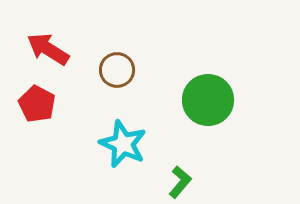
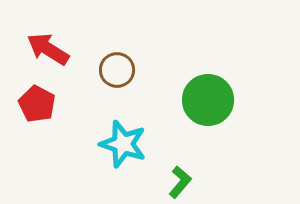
cyan star: rotated 6 degrees counterclockwise
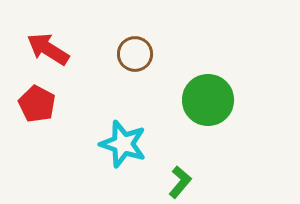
brown circle: moved 18 px right, 16 px up
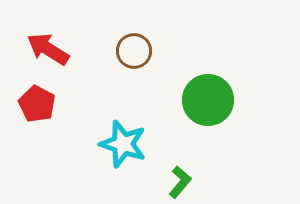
brown circle: moved 1 px left, 3 px up
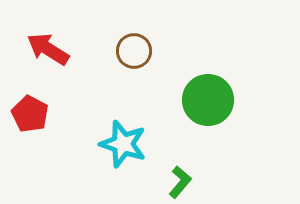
red pentagon: moved 7 px left, 10 px down
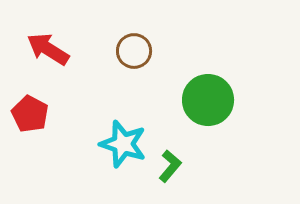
green L-shape: moved 10 px left, 16 px up
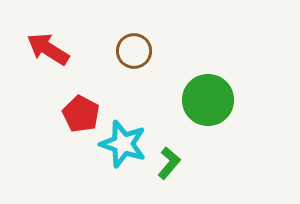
red pentagon: moved 51 px right
green L-shape: moved 1 px left, 3 px up
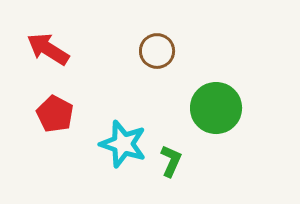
brown circle: moved 23 px right
green circle: moved 8 px right, 8 px down
red pentagon: moved 26 px left
green L-shape: moved 2 px right, 2 px up; rotated 16 degrees counterclockwise
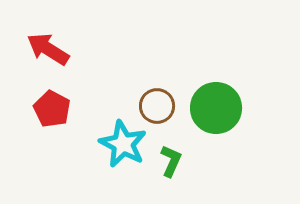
brown circle: moved 55 px down
red pentagon: moved 3 px left, 5 px up
cyan star: rotated 9 degrees clockwise
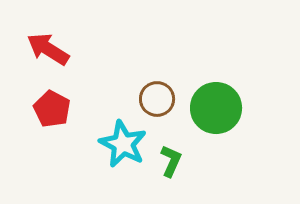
brown circle: moved 7 px up
